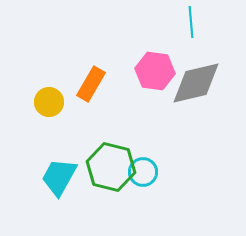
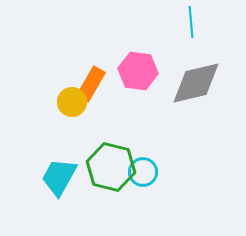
pink hexagon: moved 17 px left
yellow circle: moved 23 px right
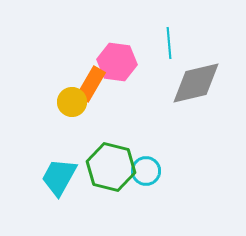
cyan line: moved 22 px left, 21 px down
pink hexagon: moved 21 px left, 9 px up
cyan circle: moved 3 px right, 1 px up
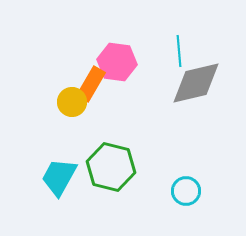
cyan line: moved 10 px right, 8 px down
cyan circle: moved 40 px right, 20 px down
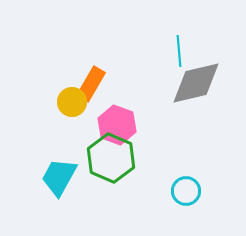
pink hexagon: moved 63 px down; rotated 12 degrees clockwise
green hexagon: moved 9 px up; rotated 9 degrees clockwise
